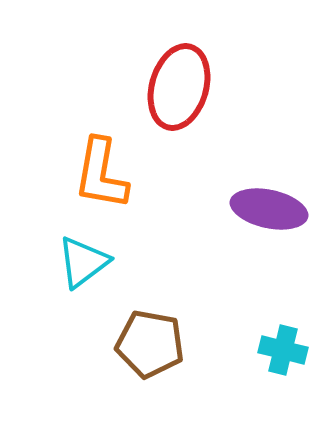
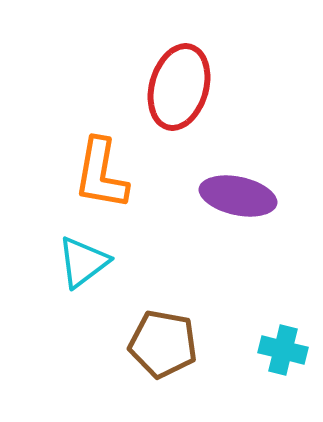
purple ellipse: moved 31 px left, 13 px up
brown pentagon: moved 13 px right
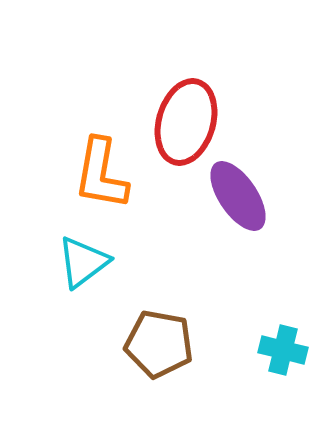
red ellipse: moved 7 px right, 35 px down
purple ellipse: rotated 44 degrees clockwise
brown pentagon: moved 4 px left
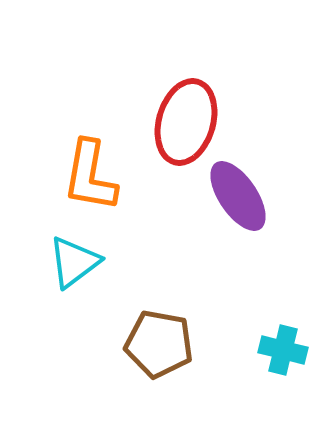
orange L-shape: moved 11 px left, 2 px down
cyan triangle: moved 9 px left
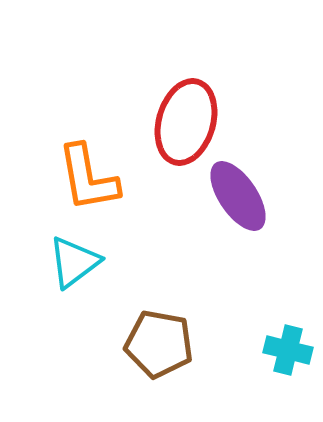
orange L-shape: moved 2 px left, 2 px down; rotated 20 degrees counterclockwise
cyan cross: moved 5 px right
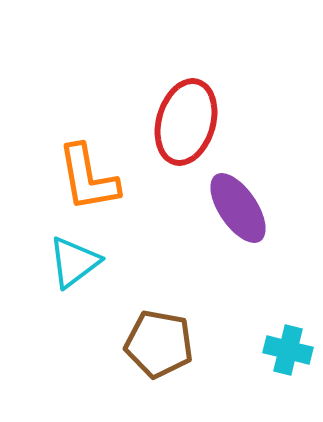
purple ellipse: moved 12 px down
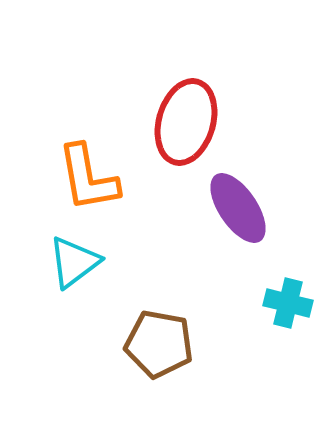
cyan cross: moved 47 px up
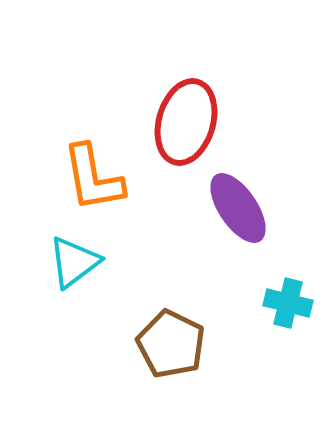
orange L-shape: moved 5 px right
brown pentagon: moved 12 px right; rotated 16 degrees clockwise
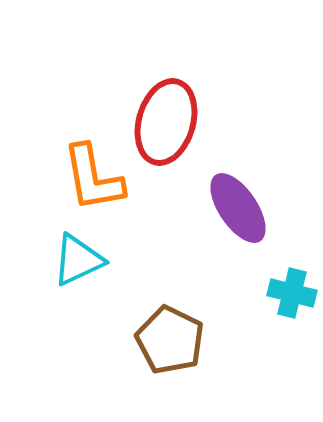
red ellipse: moved 20 px left
cyan triangle: moved 4 px right, 2 px up; rotated 12 degrees clockwise
cyan cross: moved 4 px right, 10 px up
brown pentagon: moved 1 px left, 4 px up
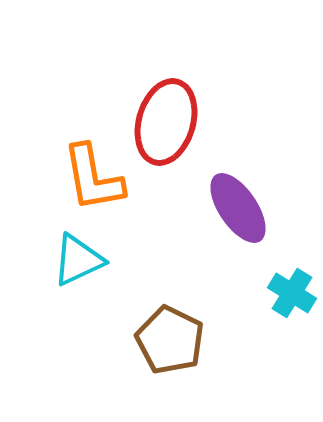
cyan cross: rotated 18 degrees clockwise
